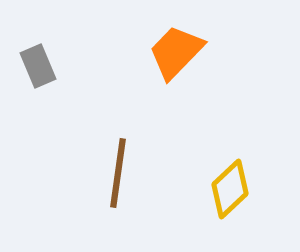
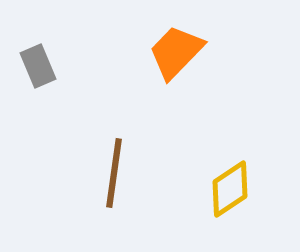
brown line: moved 4 px left
yellow diamond: rotated 10 degrees clockwise
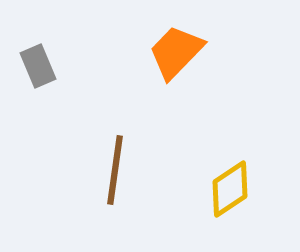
brown line: moved 1 px right, 3 px up
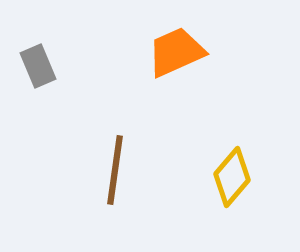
orange trapezoid: rotated 22 degrees clockwise
yellow diamond: moved 2 px right, 12 px up; rotated 16 degrees counterclockwise
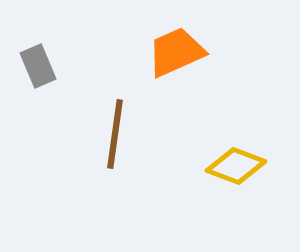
brown line: moved 36 px up
yellow diamond: moved 4 px right, 11 px up; rotated 70 degrees clockwise
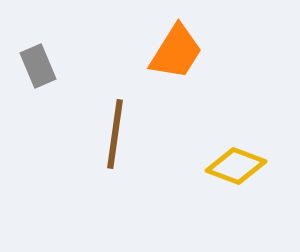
orange trapezoid: rotated 146 degrees clockwise
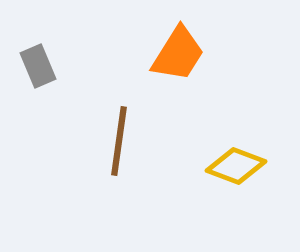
orange trapezoid: moved 2 px right, 2 px down
brown line: moved 4 px right, 7 px down
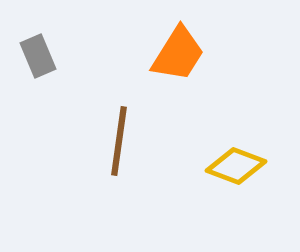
gray rectangle: moved 10 px up
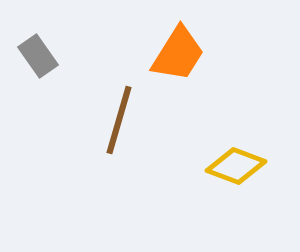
gray rectangle: rotated 12 degrees counterclockwise
brown line: moved 21 px up; rotated 8 degrees clockwise
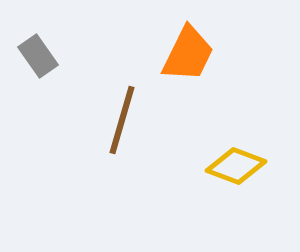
orange trapezoid: moved 10 px right; rotated 6 degrees counterclockwise
brown line: moved 3 px right
